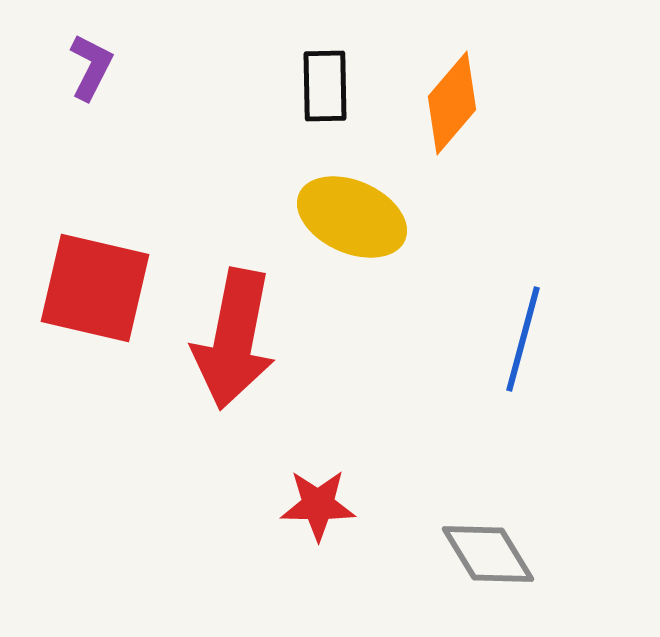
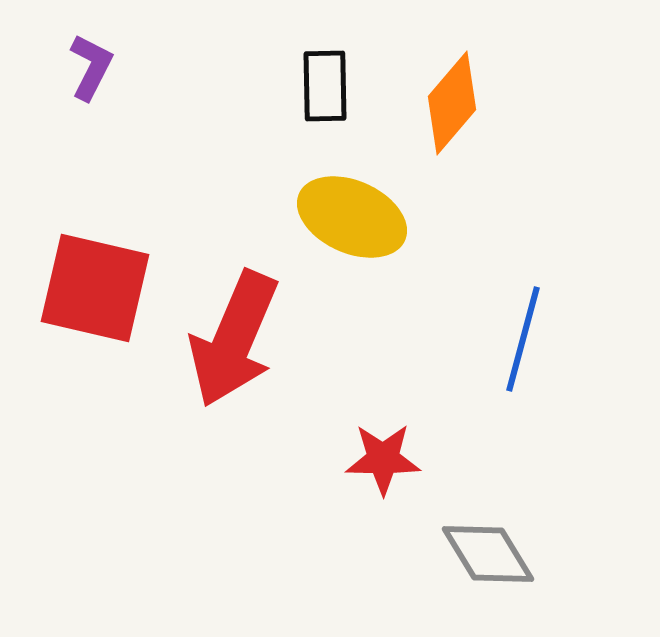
red arrow: rotated 12 degrees clockwise
red star: moved 65 px right, 46 px up
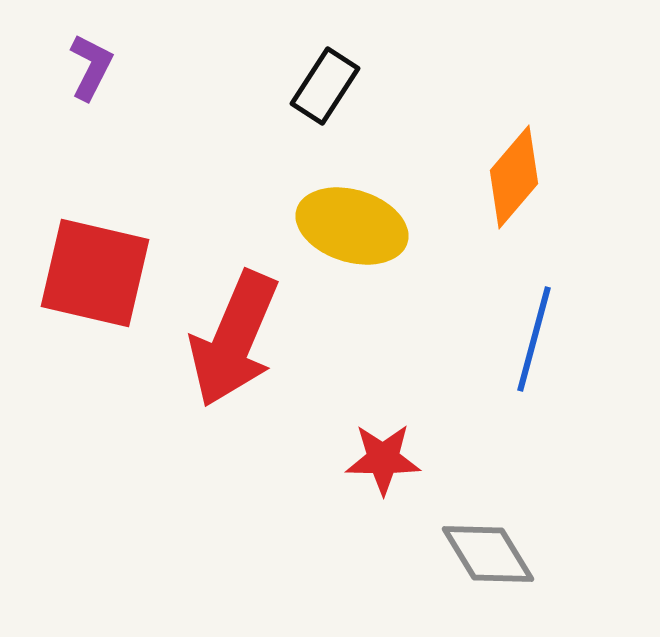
black rectangle: rotated 34 degrees clockwise
orange diamond: moved 62 px right, 74 px down
yellow ellipse: moved 9 px down; rotated 7 degrees counterclockwise
red square: moved 15 px up
blue line: moved 11 px right
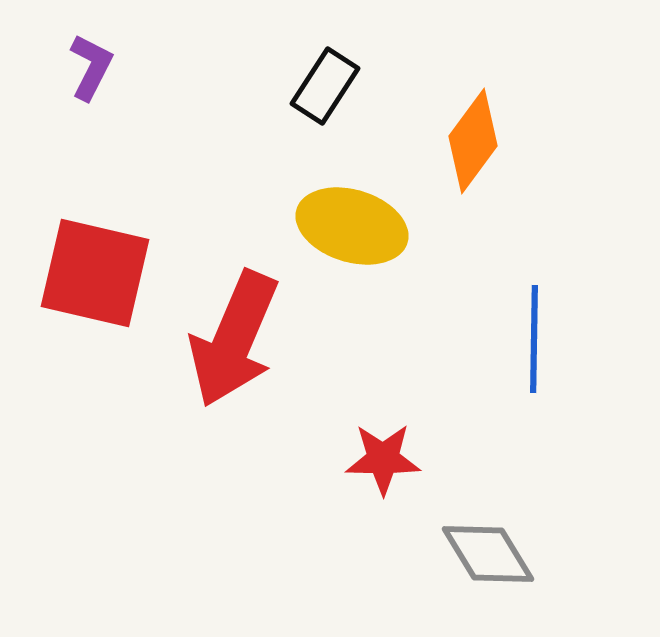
orange diamond: moved 41 px left, 36 px up; rotated 4 degrees counterclockwise
blue line: rotated 14 degrees counterclockwise
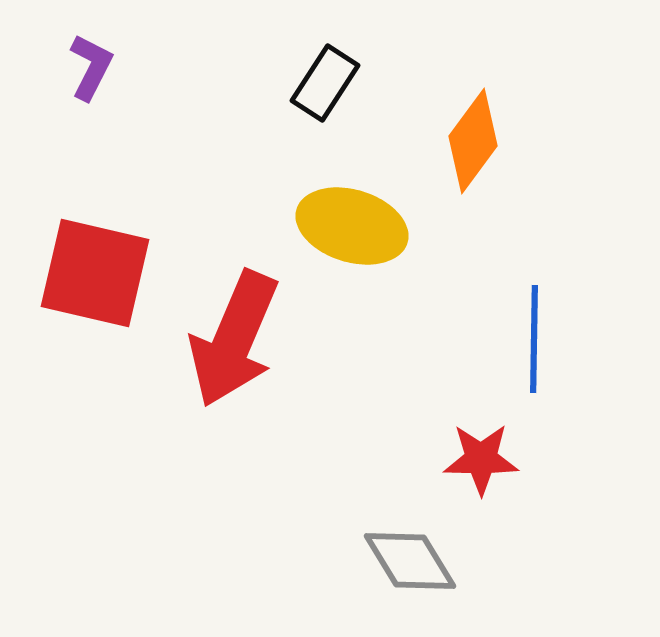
black rectangle: moved 3 px up
red star: moved 98 px right
gray diamond: moved 78 px left, 7 px down
